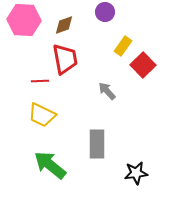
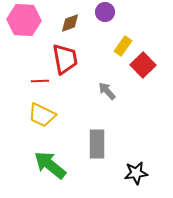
brown diamond: moved 6 px right, 2 px up
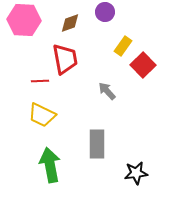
green arrow: rotated 40 degrees clockwise
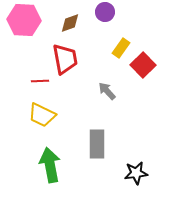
yellow rectangle: moved 2 px left, 2 px down
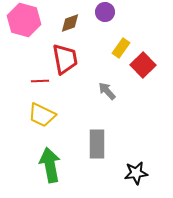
pink hexagon: rotated 12 degrees clockwise
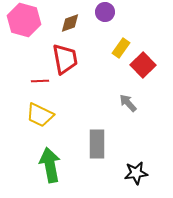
gray arrow: moved 21 px right, 12 px down
yellow trapezoid: moved 2 px left
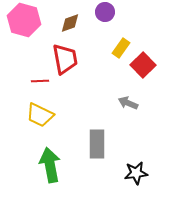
gray arrow: rotated 24 degrees counterclockwise
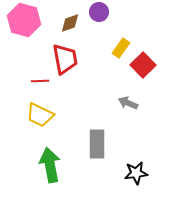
purple circle: moved 6 px left
